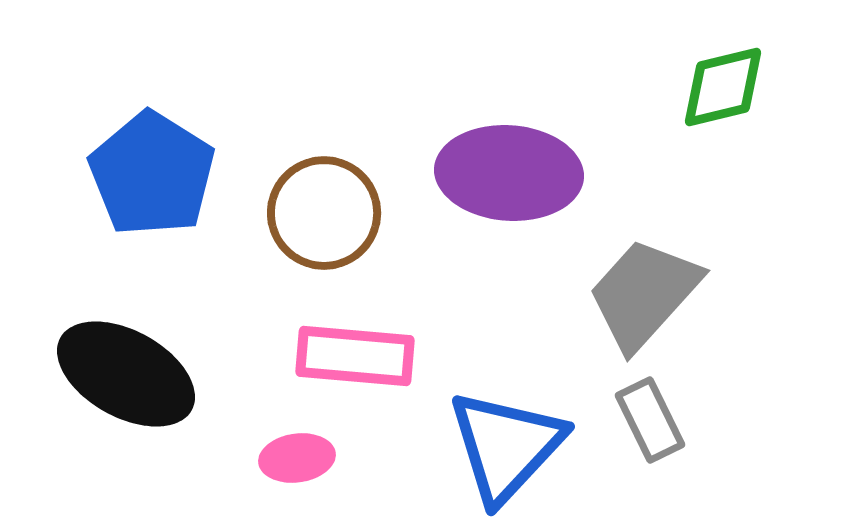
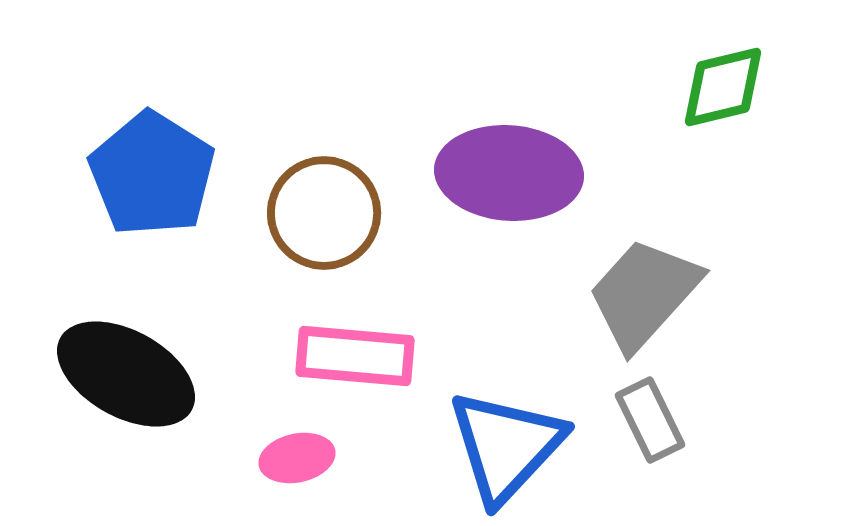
pink ellipse: rotated 4 degrees counterclockwise
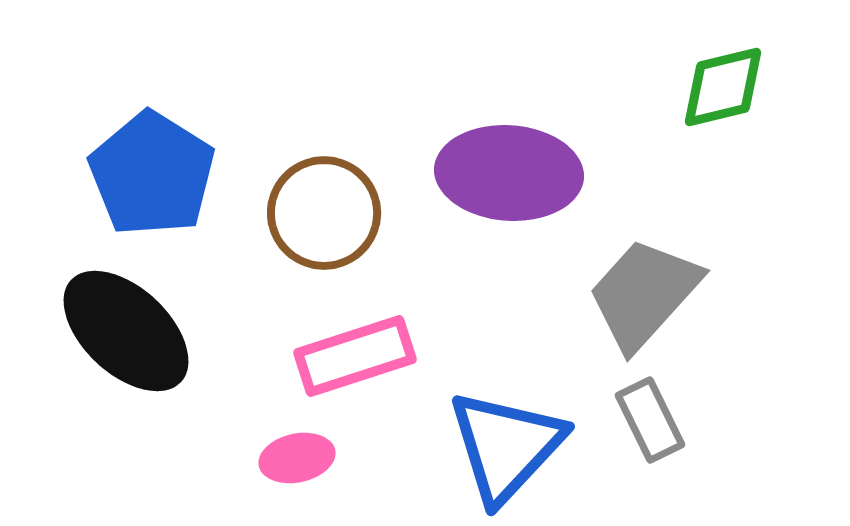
pink rectangle: rotated 23 degrees counterclockwise
black ellipse: moved 43 px up; rotated 14 degrees clockwise
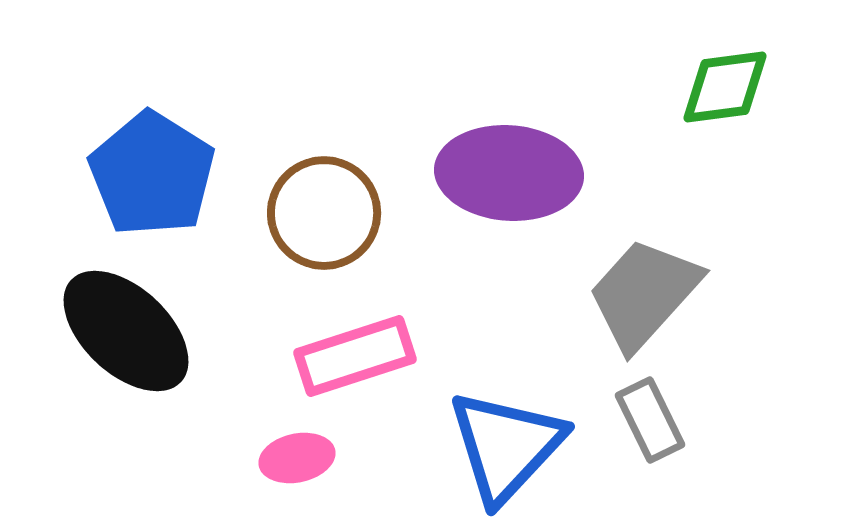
green diamond: moved 2 px right; rotated 6 degrees clockwise
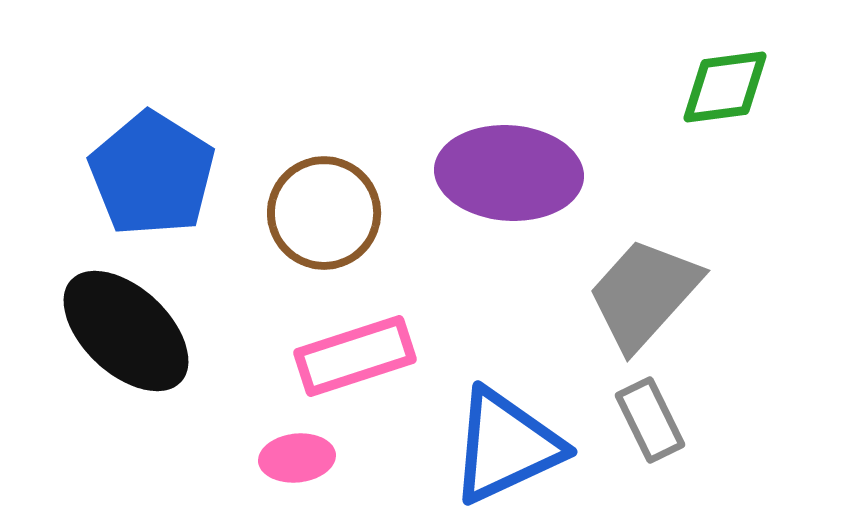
blue triangle: rotated 22 degrees clockwise
pink ellipse: rotated 6 degrees clockwise
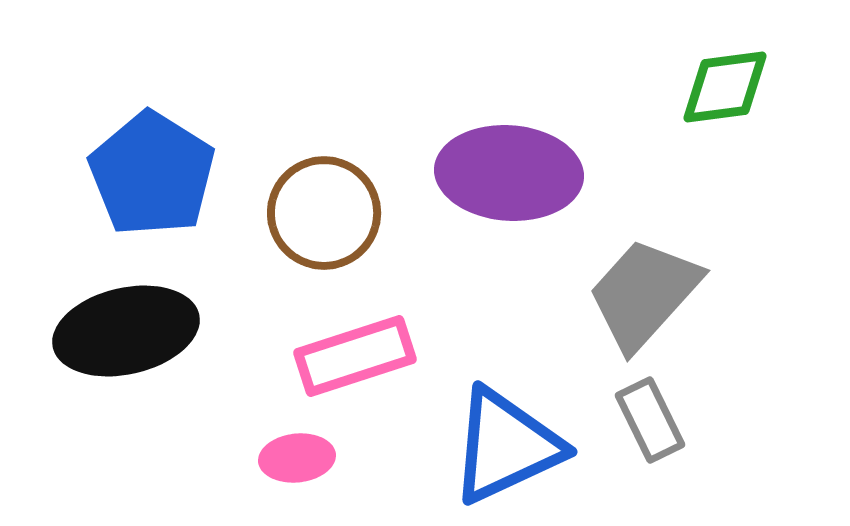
black ellipse: rotated 56 degrees counterclockwise
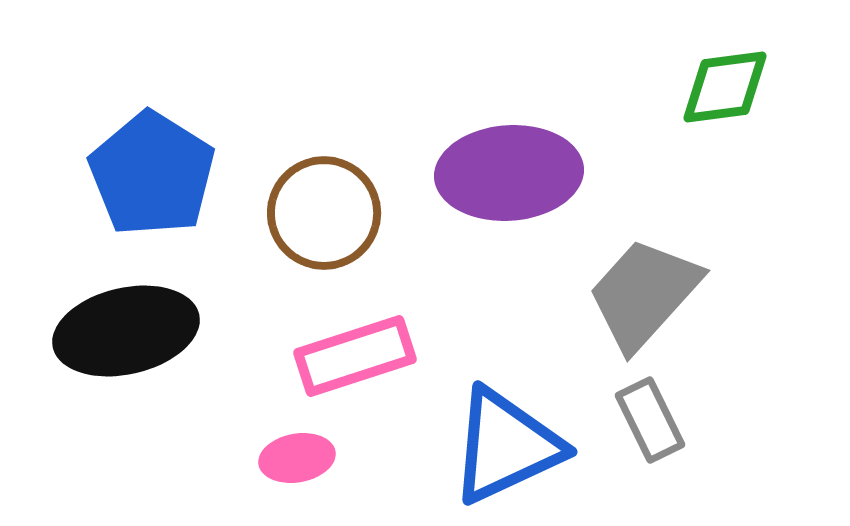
purple ellipse: rotated 8 degrees counterclockwise
pink ellipse: rotated 4 degrees counterclockwise
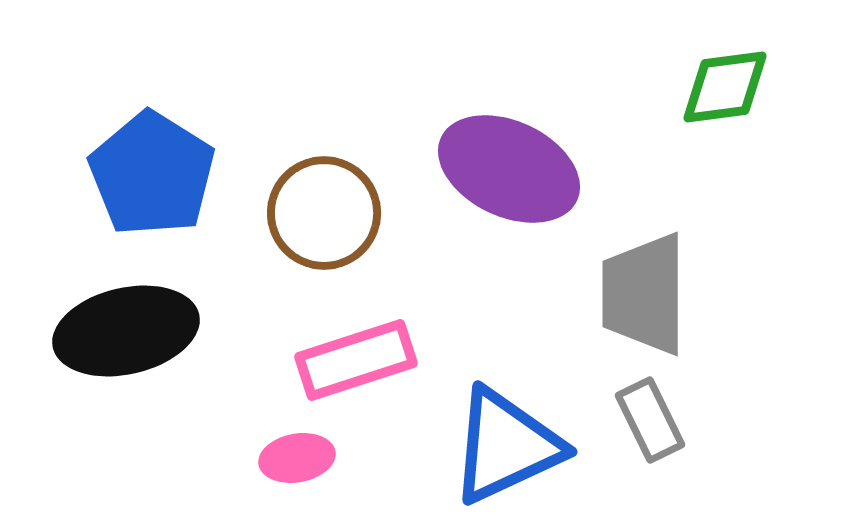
purple ellipse: moved 4 px up; rotated 29 degrees clockwise
gray trapezoid: rotated 42 degrees counterclockwise
pink rectangle: moved 1 px right, 4 px down
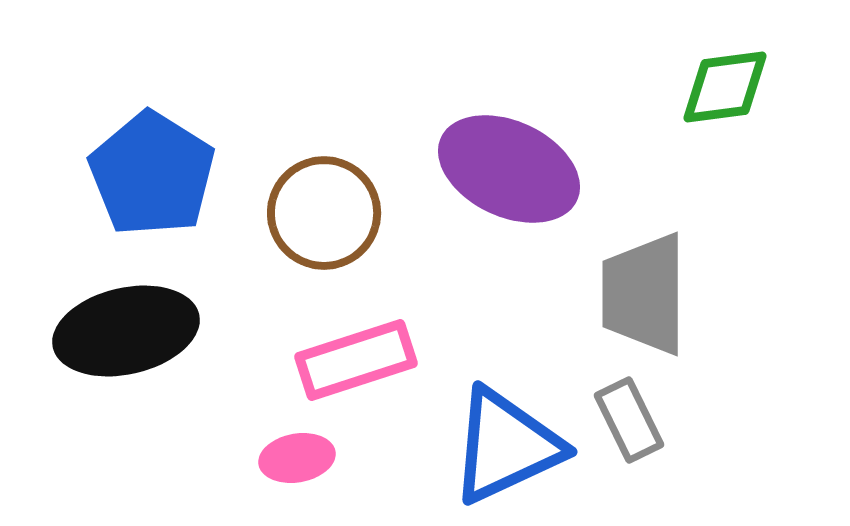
gray rectangle: moved 21 px left
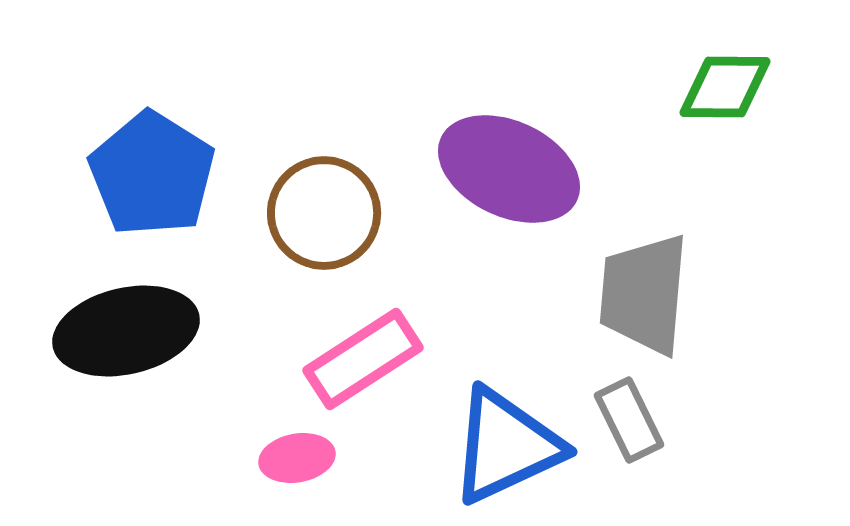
green diamond: rotated 8 degrees clockwise
gray trapezoid: rotated 5 degrees clockwise
pink rectangle: moved 7 px right, 1 px up; rotated 15 degrees counterclockwise
